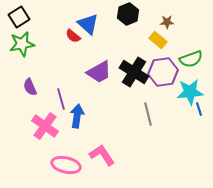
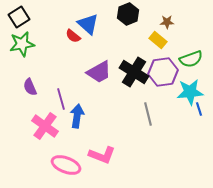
pink L-shape: rotated 144 degrees clockwise
pink ellipse: rotated 8 degrees clockwise
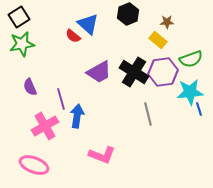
pink cross: rotated 24 degrees clockwise
pink ellipse: moved 32 px left
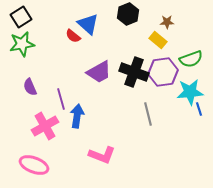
black square: moved 2 px right
black cross: rotated 12 degrees counterclockwise
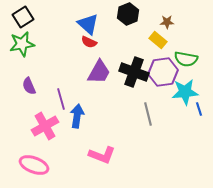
black square: moved 2 px right
red semicircle: moved 16 px right, 6 px down; rotated 14 degrees counterclockwise
green semicircle: moved 5 px left; rotated 30 degrees clockwise
purple trapezoid: rotated 32 degrees counterclockwise
purple semicircle: moved 1 px left, 1 px up
cyan star: moved 5 px left
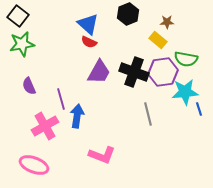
black square: moved 5 px left, 1 px up; rotated 20 degrees counterclockwise
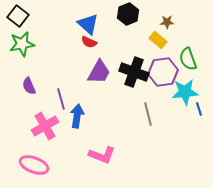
green semicircle: moved 2 px right; rotated 60 degrees clockwise
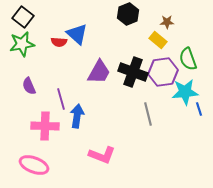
black square: moved 5 px right, 1 px down
blue triangle: moved 11 px left, 10 px down
red semicircle: moved 30 px left; rotated 21 degrees counterclockwise
black cross: moved 1 px left
pink cross: rotated 32 degrees clockwise
